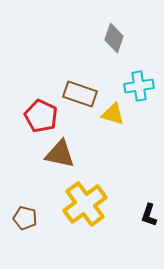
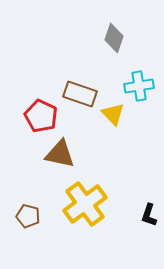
yellow triangle: rotated 30 degrees clockwise
brown pentagon: moved 3 px right, 2 px up
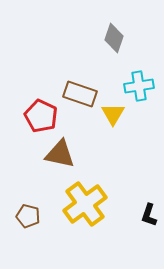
yellow triangle: rotated 15 degrees clockwise
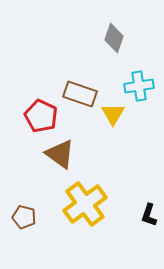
brown triangle: rotated 24 degrees clockwise
brown pentagon: moved 4 px left, 1 px down
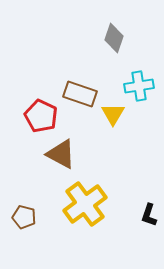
brown triangle: moved 1 px right; rotated 8 degrees counterclockwise
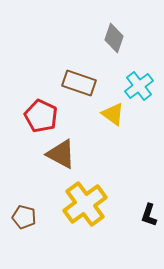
cyan cross: rotated 28 degrees counterclockwise
brown rectangle: moved 1 px left, 11 px up
yellow triangle: rotated 25 degrees counterclockwise
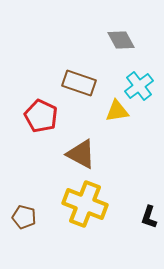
gray diamond: moved 7 px right, 2 px down; rotated 48 degrees counterclockwise
yellow triangle: moved 4 px right, 3 px up; rotated 45 degrees counterclockwise
brown triangle: moved 20 px right
yellow cross: rotated 33 degrees counterclockwise
black L-shape: moved 2 px down
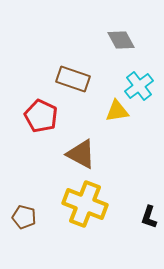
brown rectangle: moved 6 px left, 4 px up
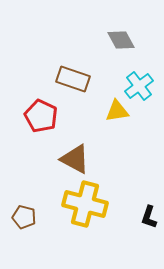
brown triangle: moved 6 px left, 5 px down
yellow cross: rotated 6 degrees counterclockwise
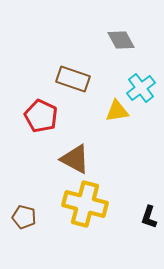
cyan cross: moved 2 px right, 2 px down
